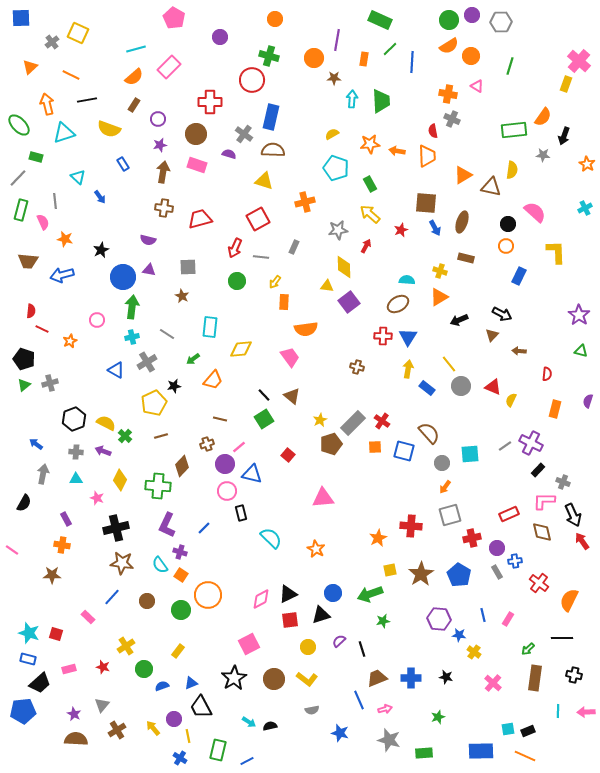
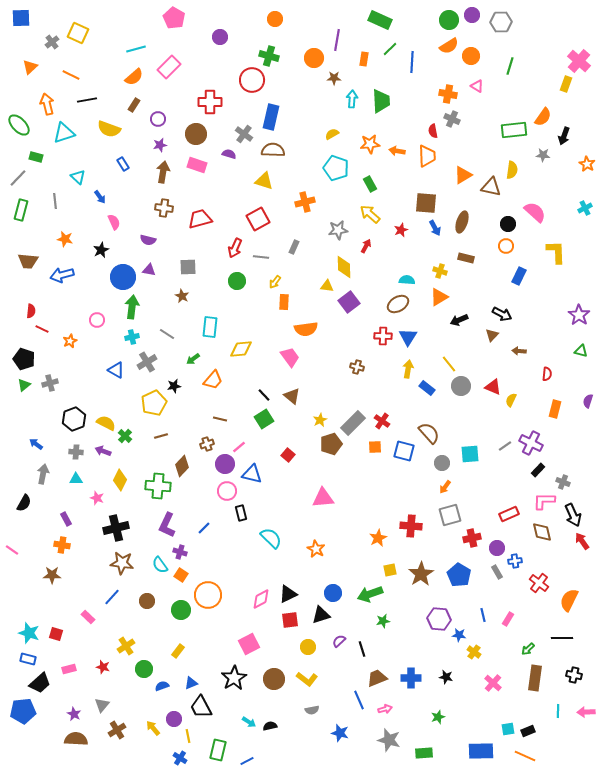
pink semicircle at (43, 222): moved 71 px right
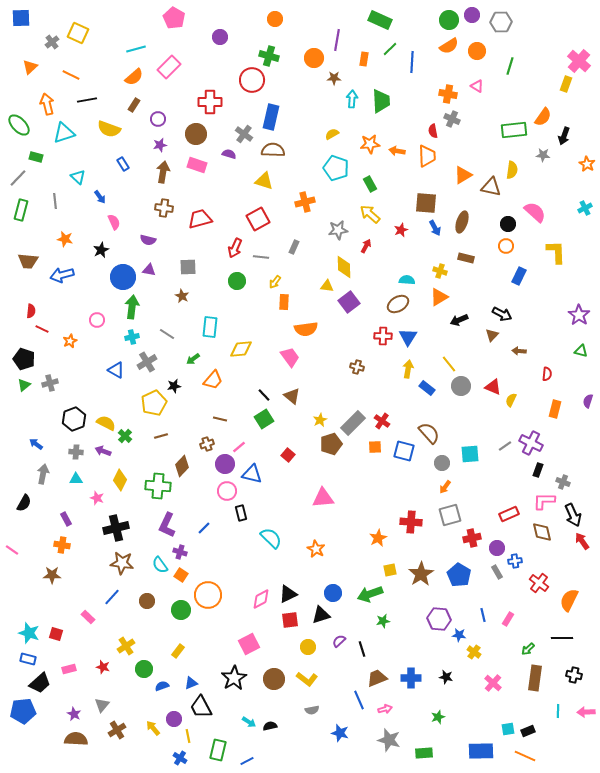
orange circle at (471, 56): moved 6 px right, 5 px up
black rectangle at (538, 470): rotated 24 degrees counterclockwise
red cross at (411, 526): moved 4 px up
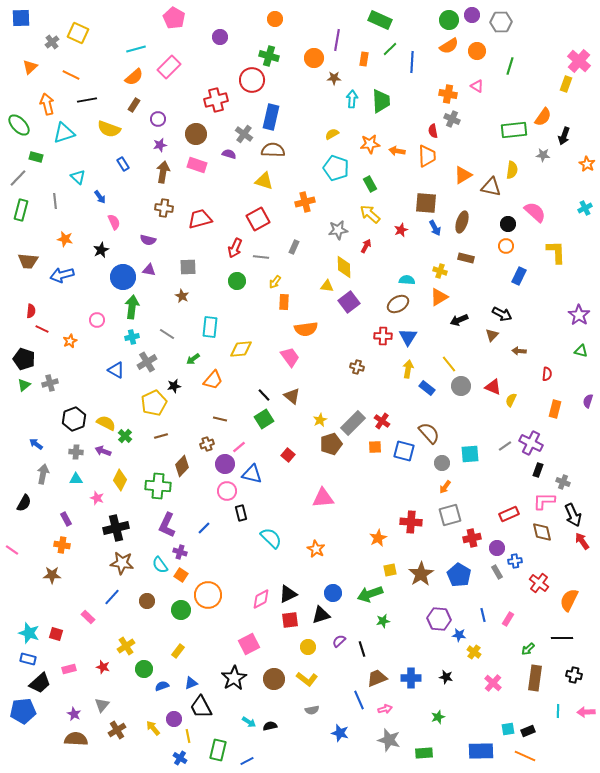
red cross at (210, 102): moved 6 px right, 2 px up; rotated 15 degrees counterclockwise
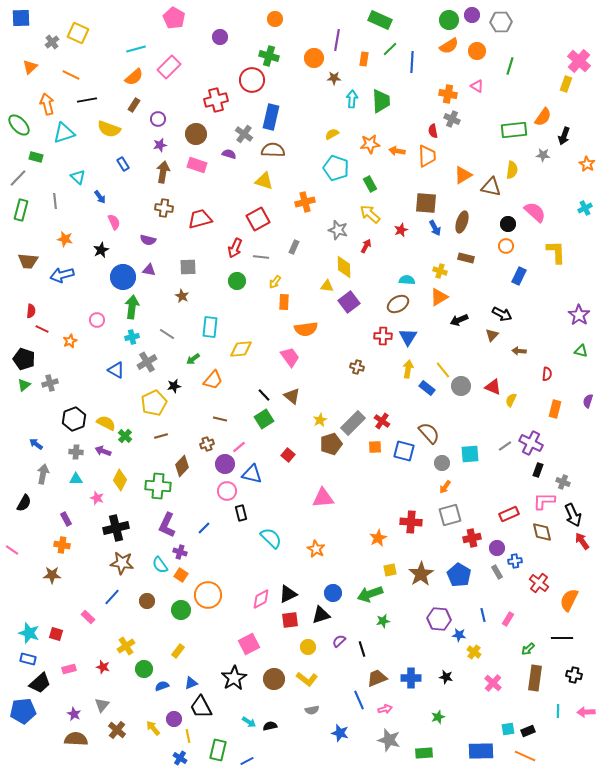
gray star at (338, 230): rotated 24 degrees clockwise
yellow line at (449, 364): moved 6 px left, 6 px down
brown cross at (117, 730): rotated 18 degrees counterclockwise
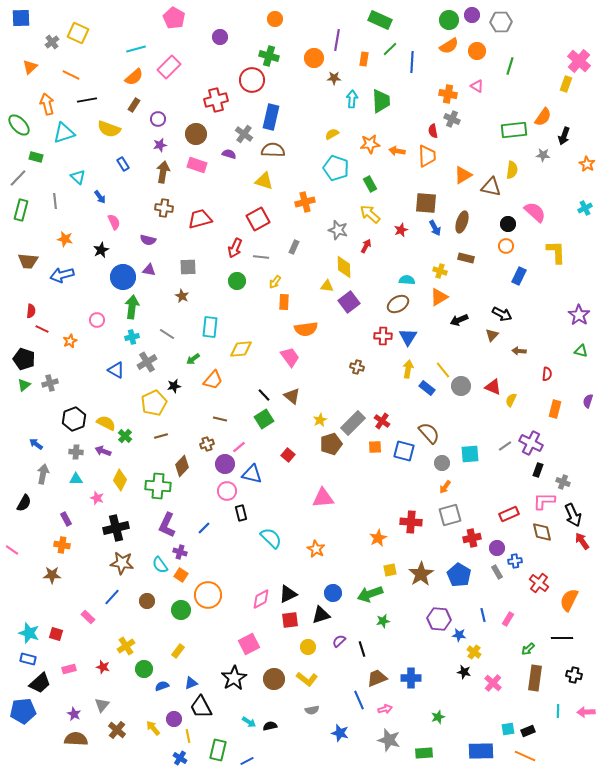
black star at (446, 677): moved 18 px right, 5 px up
